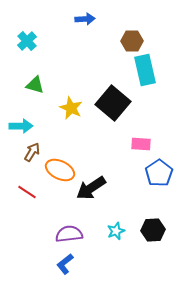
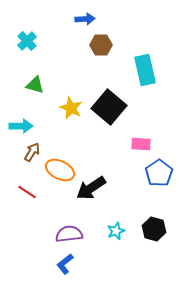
brown hexagon: moved 31 px left, 4 px down
black square: moved 4 px left, 4 px down
black hexagon: moved 1 px right, 1 px up; rotated 20 degrees clockwise
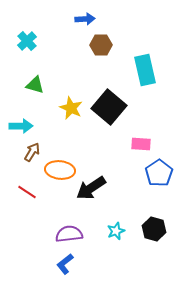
orange ellipse: rotated 20 degrees counterclockwise
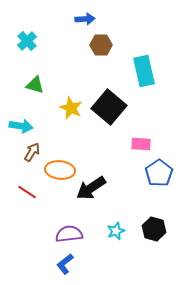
cyan rectangle: moved 1 px left, 1 px down
cyan arrow: rotated 10 degrees clockwise
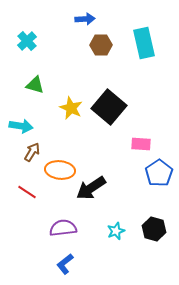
cyan rectangle: moved 28 px up
purple semicircle: moved 6 px left, 6 px up
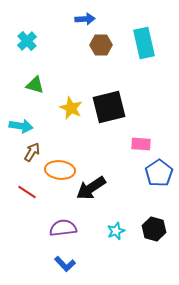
black square: rotated 36 degrees clockwise
blue L-shape: rotated 95 degrees counterclockwise
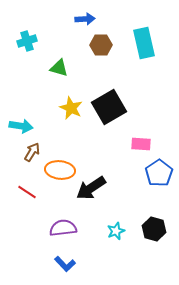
cyan cross: rotated 24 degrees clockwise
green triangle: moved 24 px right, 17 px up
black square: rotated 16 degrees counterclockwise
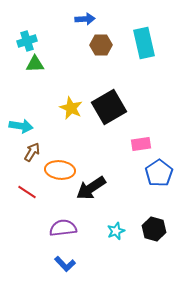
green triangle: moved 24 px left, 4 px up; rotated 18 degrees counterclockwise
pink rectangle: rotated 12 degrees counterclockwise
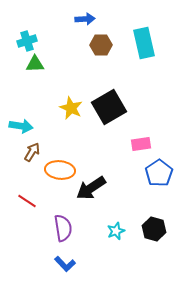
red line: moved 9 px down
purple semicircle: rotated 88 degrees clockwise
